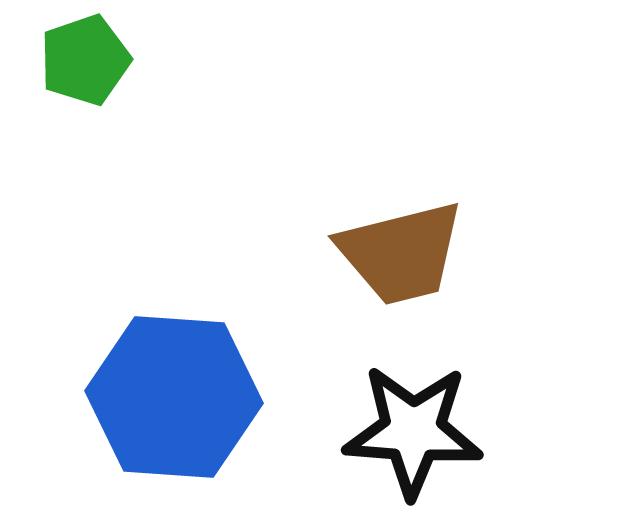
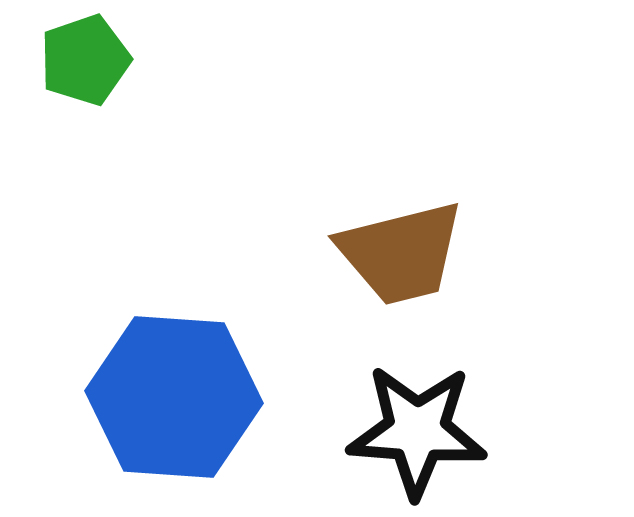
black star: moved 4 px right
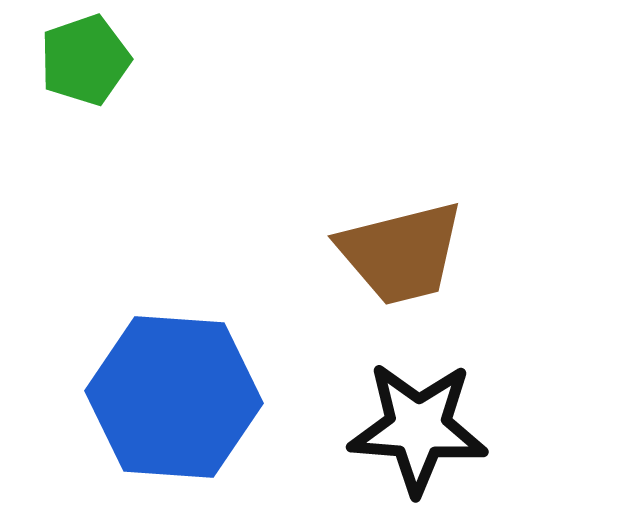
black star: moved 1 px right, 3 px up
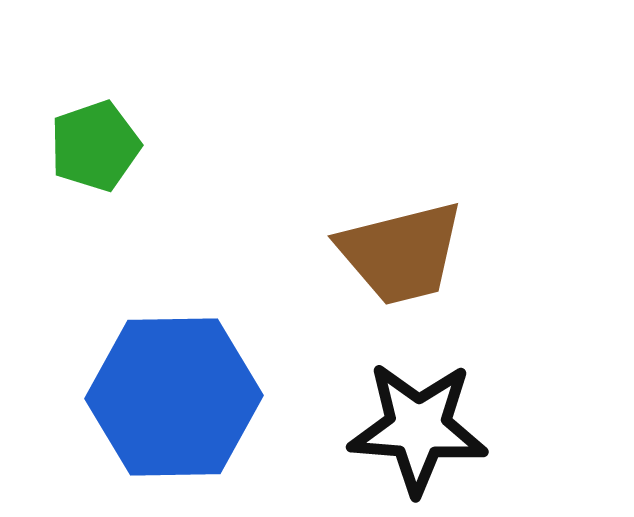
green pentagon: moved 10 px right, 86 px down
blue hexagon: rotated 5 degrees counterclockwise
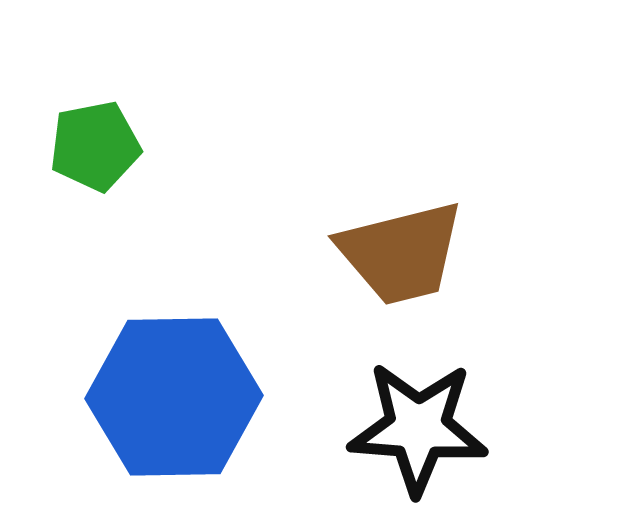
green pentagon: rotated 8 degrees clockwise
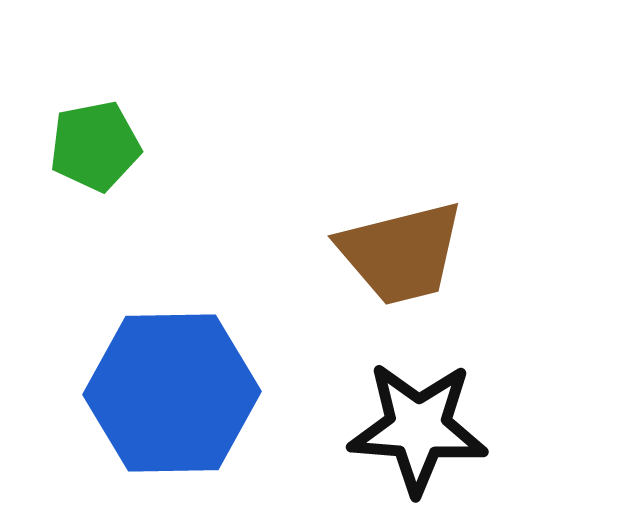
blue hexagon: moved 2 px left, 4 px up
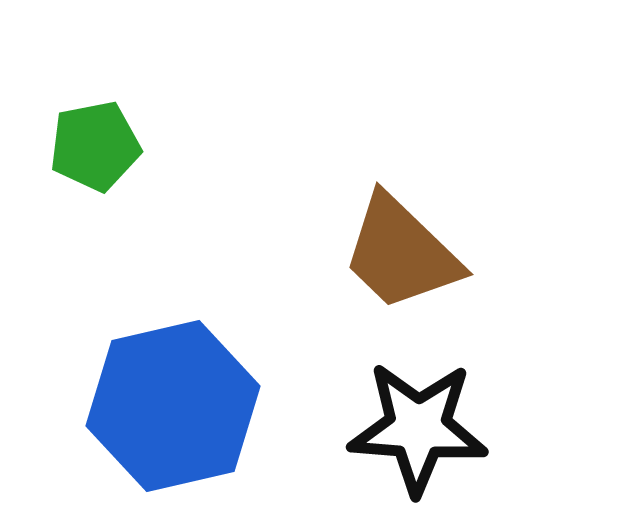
brown trapezoid: rotated 58 degrees clockwise
blue hexagon: moved 1 px right, 13 px down; rotated 12 degrees counterclockwise
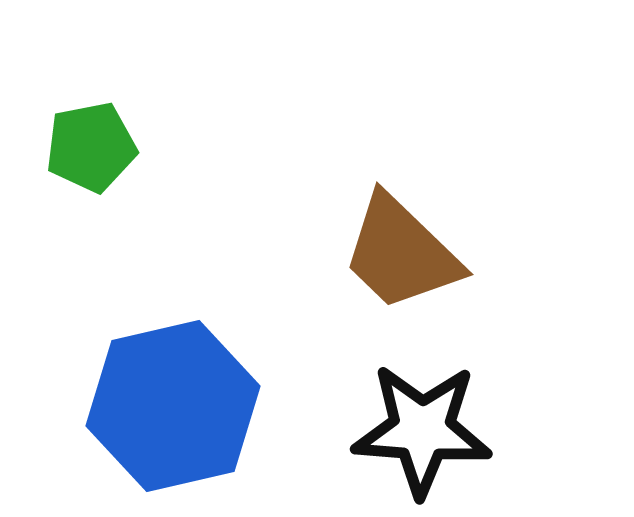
green pentagon: moved 4 px left, 1 px down
black star: moved 4 px right, 2 px down
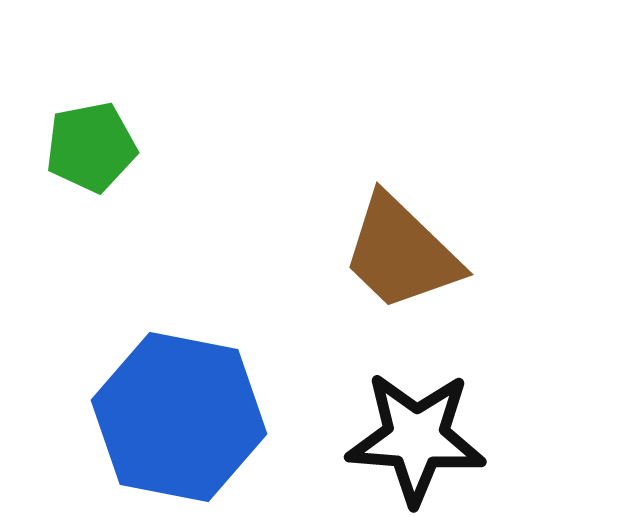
blue hexagon: moved 6 px right, 11 px down; rotated 24 degrees clockwise
black star: moved 6 px left, 8 px down
